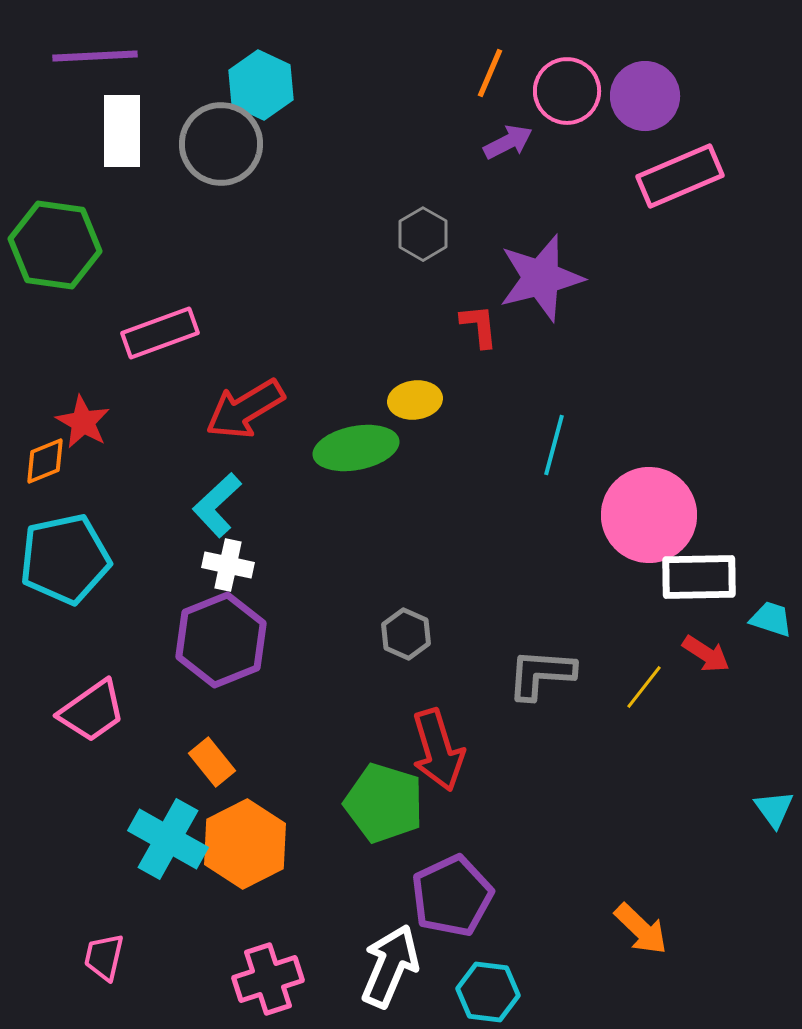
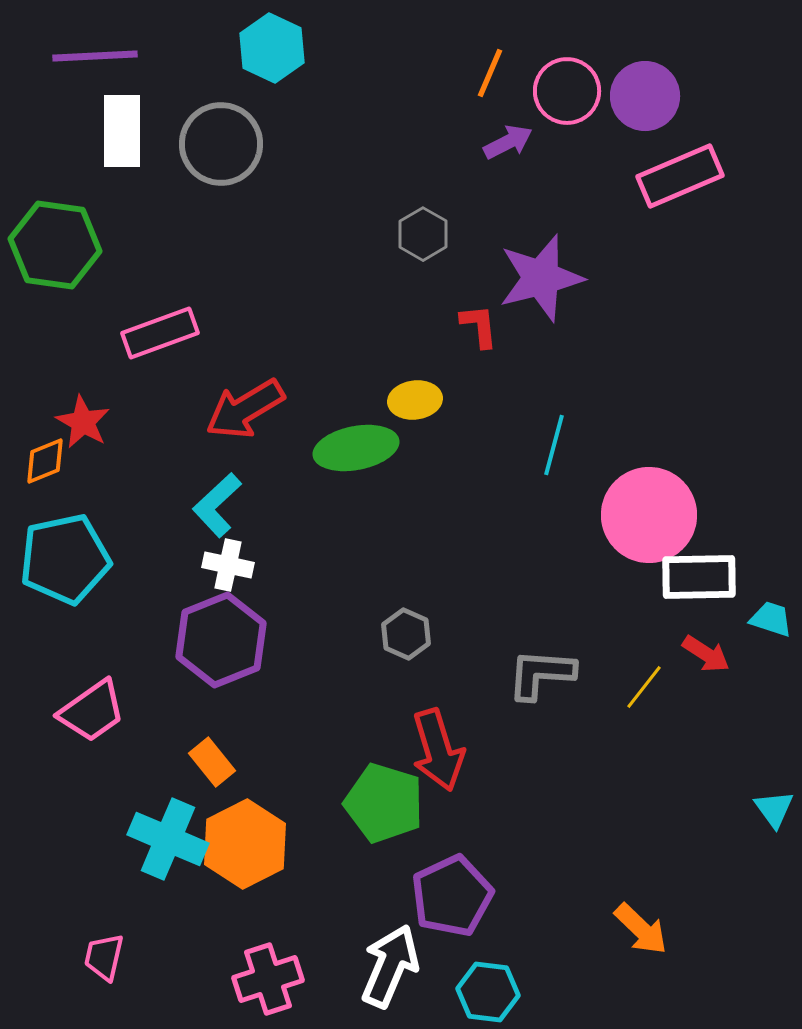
cyan hexagon at (261, 85): moved 11 px right, 37 px up
cyan cross at (168, 839): rotated 6 degrees counterclockwise
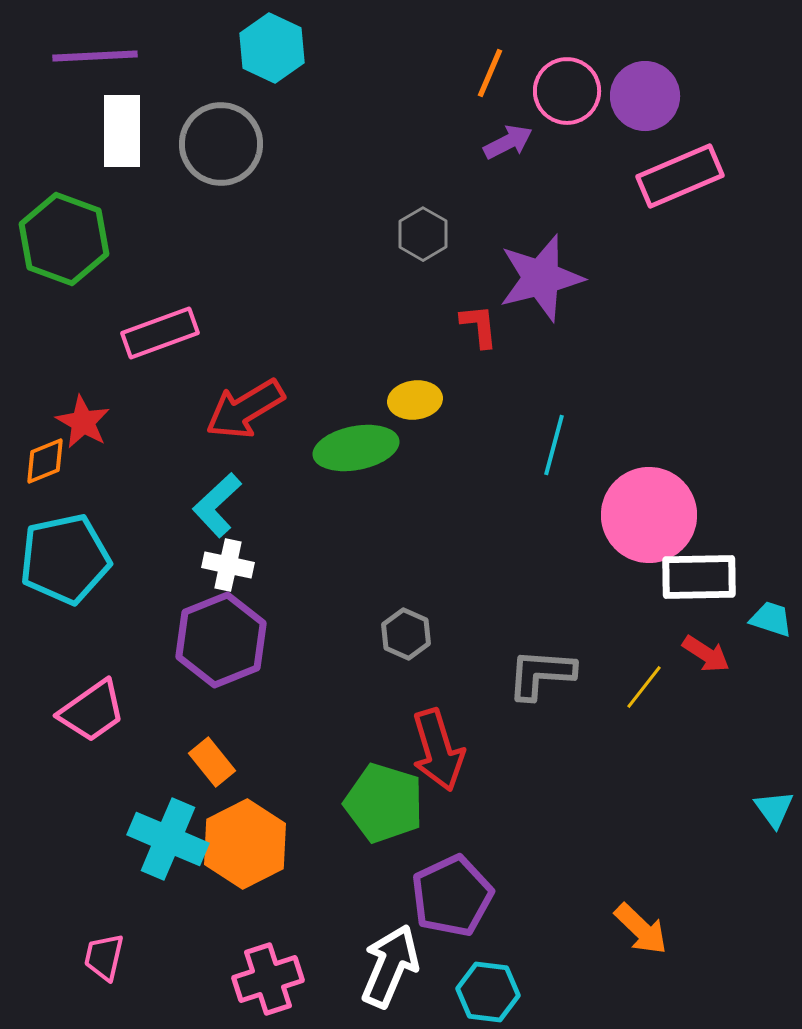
green hexagon at (55, 245): moved 9 px right, 6 px up; rotated 12 degrees clockwise
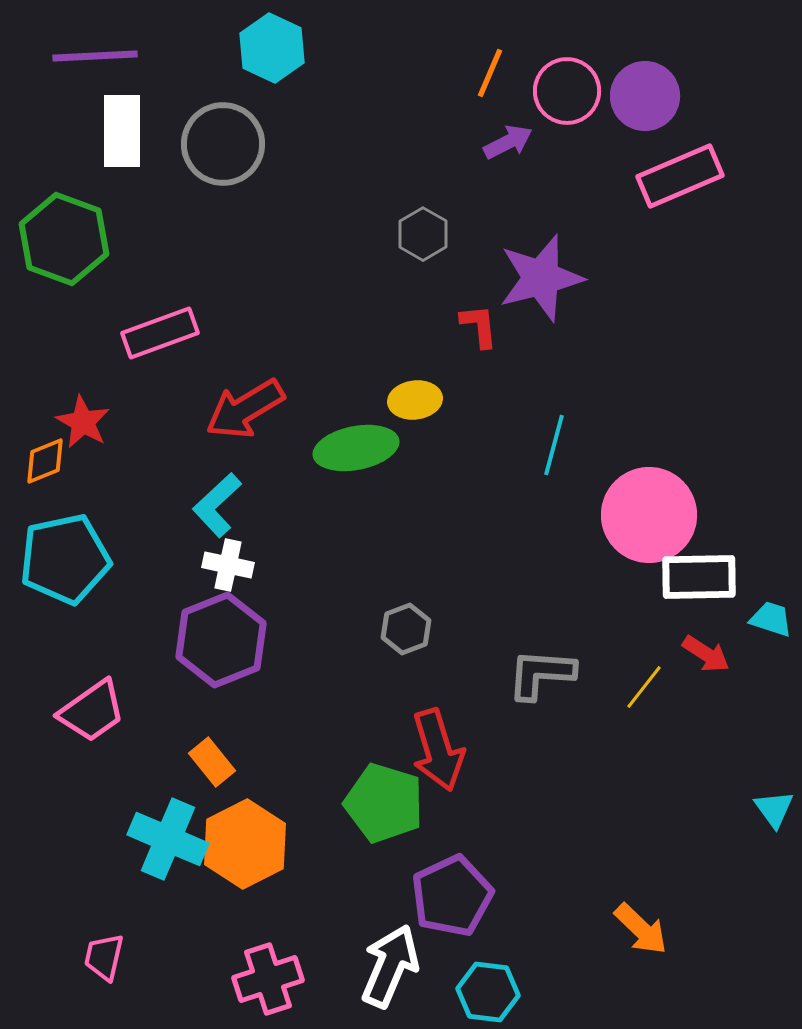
gray circle at (221, 144): moved 2 px right
gray hexagon at (406, 634): moved 5 px up; rotated 15 degrees clockwise
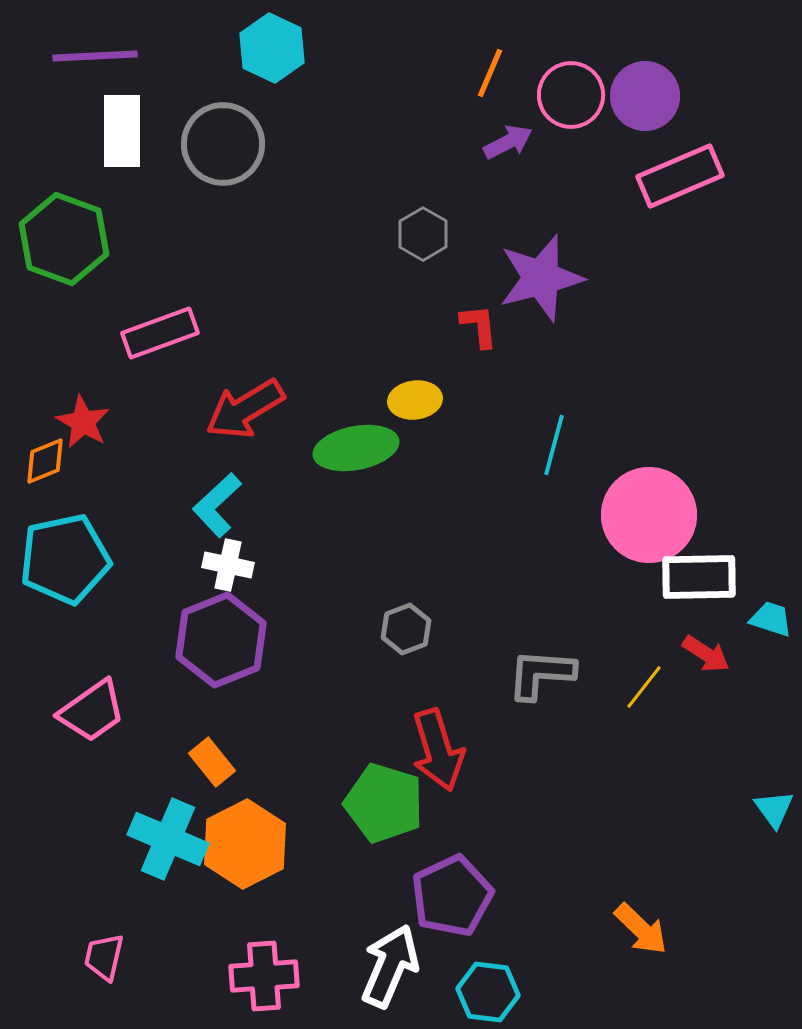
pink circle at (567, 91): moved 4 px right, 4 px down
pink cross at (268, 979): moved 4 px left, 3 px up; rotated 14 degrees clockwise
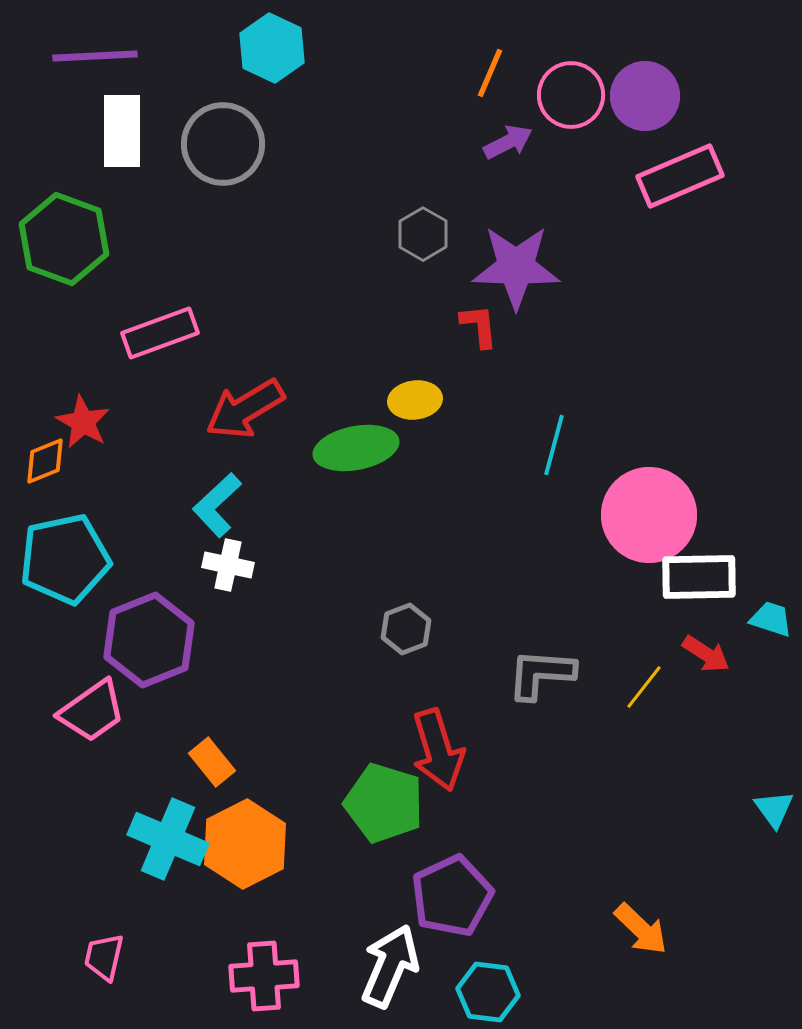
purple star at (541, 278): moved 25 px left, 11 px up; rotated 16 degrees clockwise
purple hexagon at (221, 640): moved 72 px left
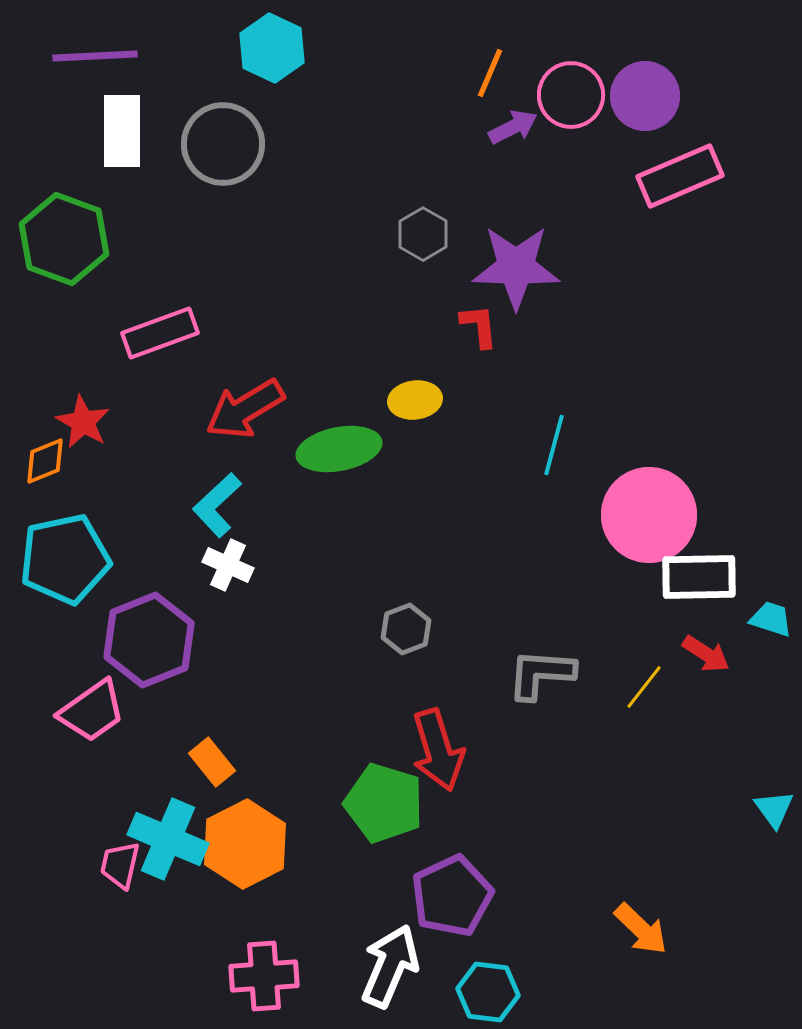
purple arrow at (508, 142): moved 5 px right, 15 px up
green ellipse at (356, 448): moved 17 px left, 1 px down
white cross at (228, 565): rotated 12 degrees clockwise
pink trapezoid at (104, 957): moved 16 px right, 92 px up
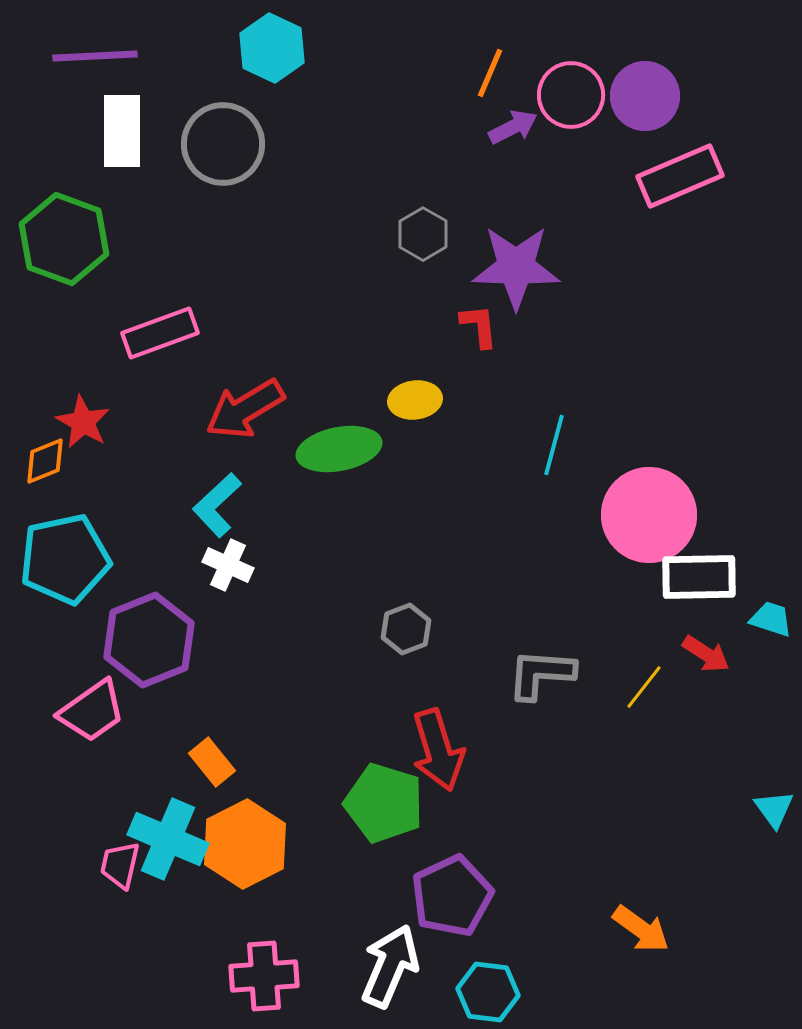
orange arrow at (641, 929): rotated 8 degrees counterclockwise
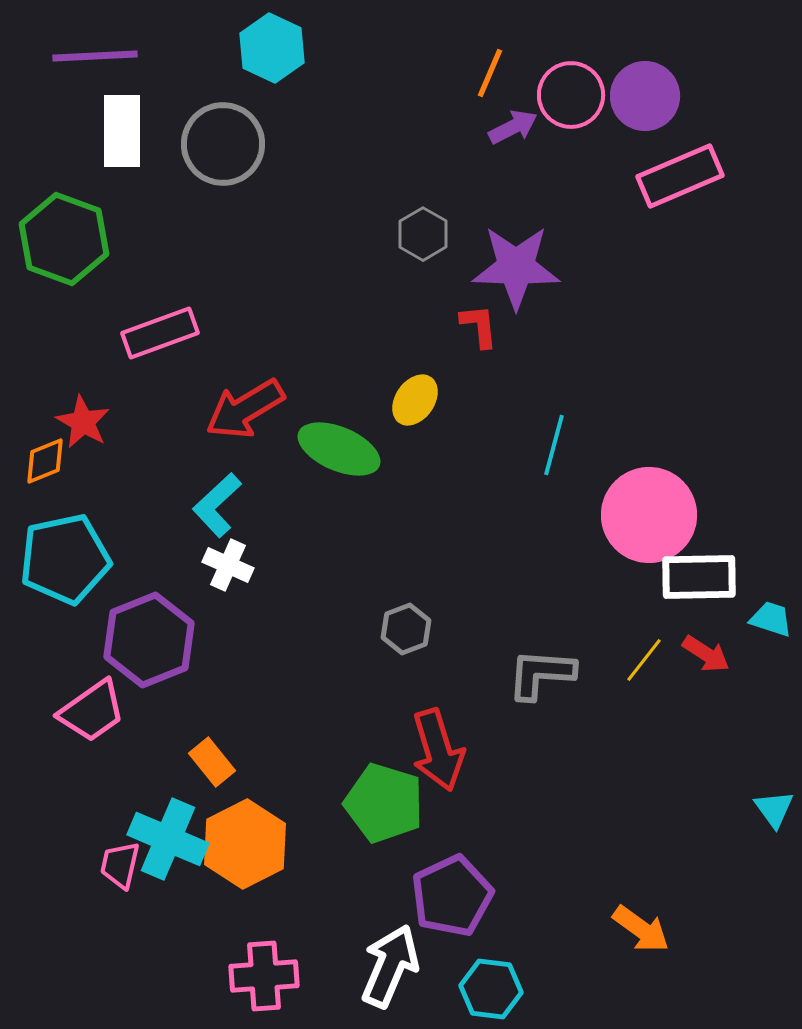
yellow ellipse at (415, 400): rotated 48 degrees counterclockwise
green ellipse at (339, 449): rotated 34 degrees clockwise
yellow line at (644, 687): moved 27 px up
cyan hexagon at (488, 992): moved 3 px right, 3 px up
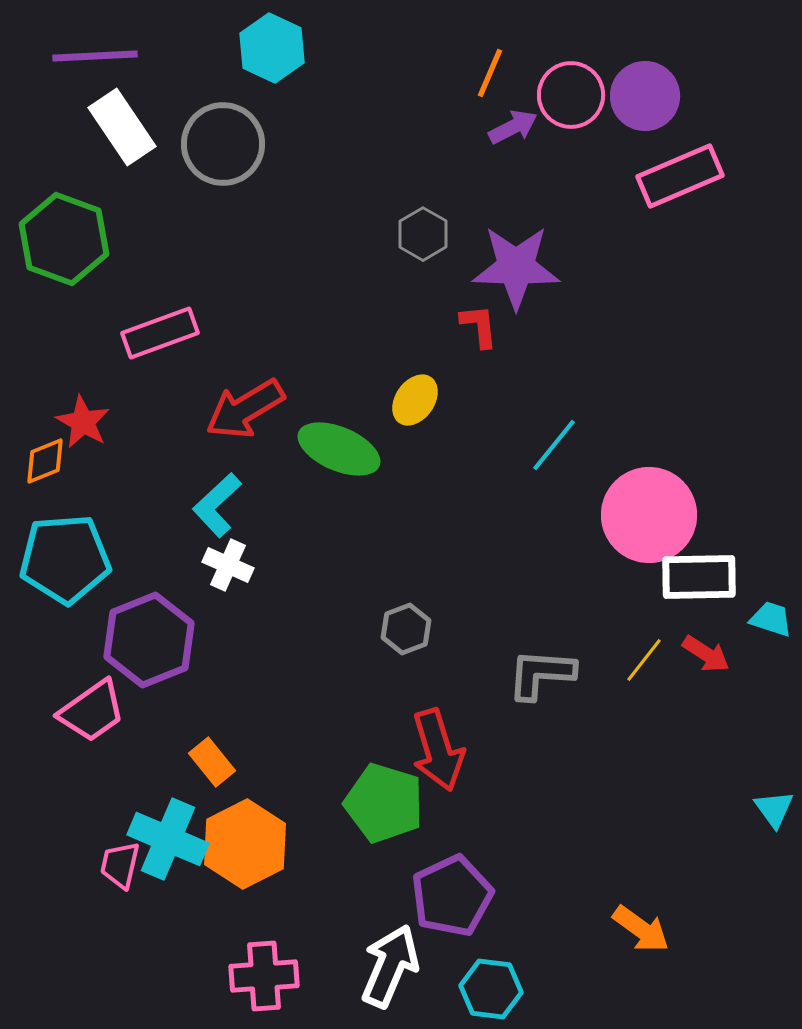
white rectangle at (122, 131): moved 4 px up; rotated 34 degrees counterclockwise
cyan line at (554, 445): rotated 24 degrees clockwise
cyan pentagon at (65, 559): rotated 8 degrees clockwise
